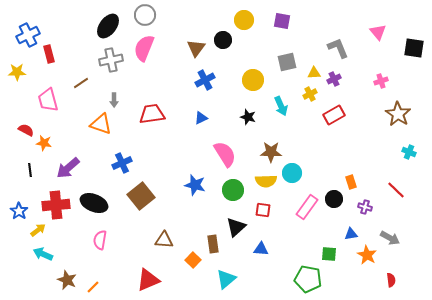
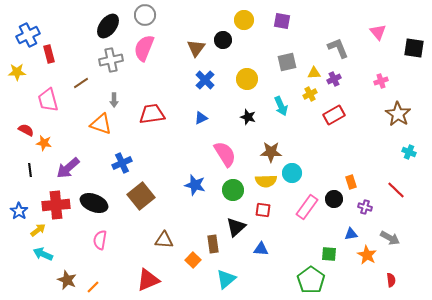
blue cross at (205, 80): rotated 18 degrees counterclockwise
yellow circle at (253, 80): moved 6 px left, 1 px up
green pentagon at (308, 279): moved 3 px right, 1 px down; rotated 24 degrees clockwise
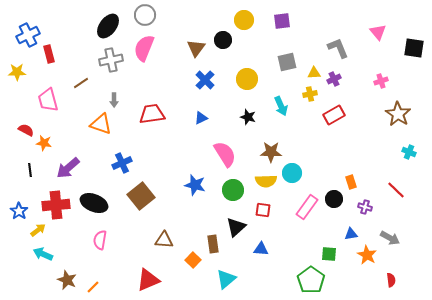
purple square at (282, 21): rotated 18 degrees counterclockwise
yellow cross at (310, 94): rotated 16 degrees clockwise
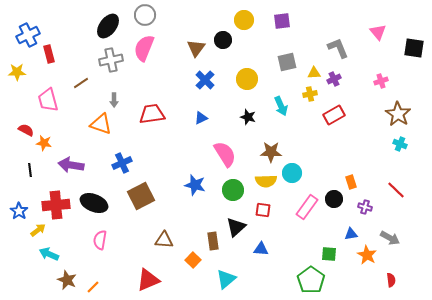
cyan cross at (409, 152): moved 9 px left, 8 px up
purple arrow at (68, 168): moved 3 px right, 3 px up; rotated 50 degrees clockwise
brown square at (141, 196): rotated 12 degrees clockwise
brown rectangle at (213, 244): moved 3 px up
cyan arrow at (43, 254): moved 6 px right
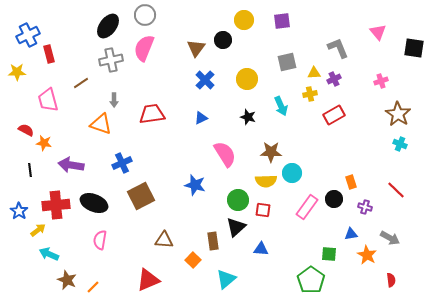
green circle at (233, 190): moved 5 px right, 10 px down
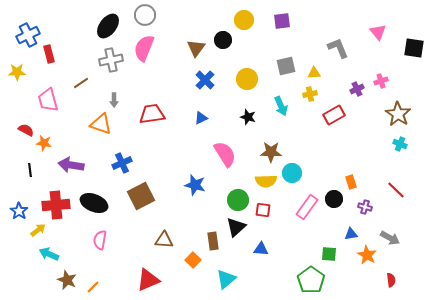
gray square at (287, 62): moved 1 px left, 4 px down
purple cross at (334, 79): moved 23 px right, 10 px down
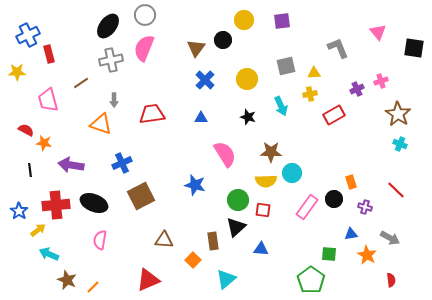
blue triangle at (201, 118): rotated 24 degrees clockwise
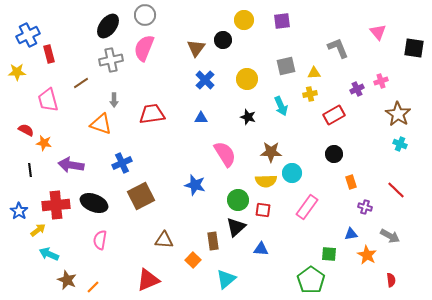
black circle at (334, 199): moved 45 px up
gray arrow at (390, 238): moved 2 px up
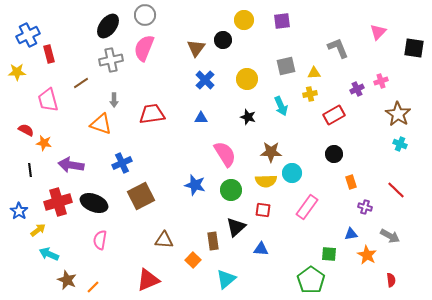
pink triangle at (378, 32): rotated 24 degrees clockwise
green circle at (238, 200): moved 7 px left, 10 px up
red cross at (56, 205): moved 2 px right, 3 px up; rotated 12 degrees counterclockwise
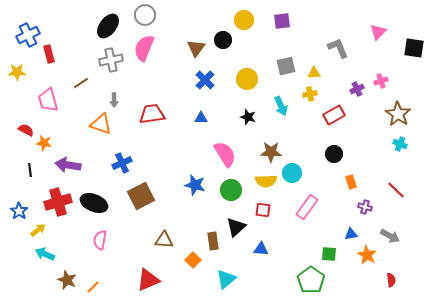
purple arrow at (71, 165): moved 3 px left
cyan arrow at (49, 254): moved 4 px left
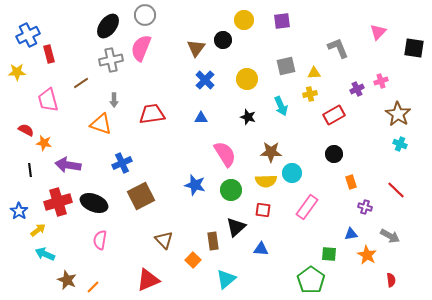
pink semicircle at (144, 48): moved 3 px left
brown triangle at (164, 240): rotated 42 degrees clockwise
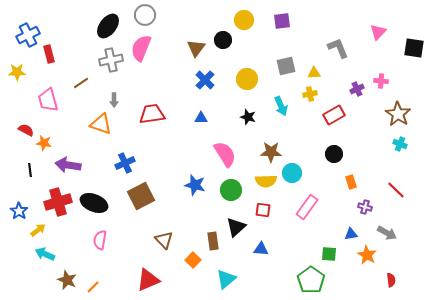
pink cross at (381, 81): rotated 24 degrees clockwise
blue cross at (122, 163): moved 3 px right
gray arrow at (390, 236): moved 3 px left, 3 px up
